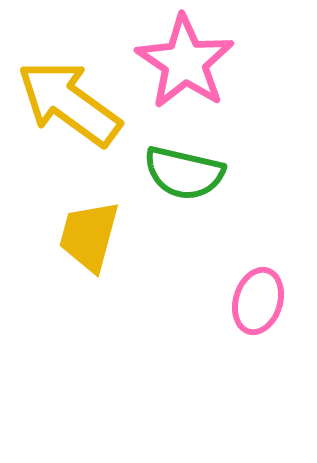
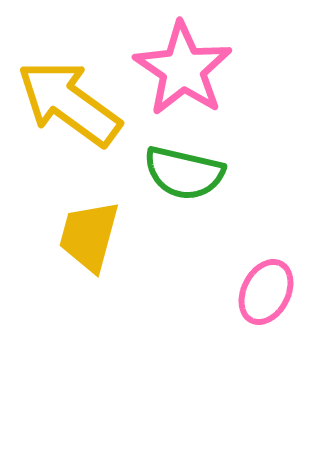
pink star: moved 2 px left, 7 px down
pink ellipse: moved 8 px right, 9 px up; rotated 10 degrees clockwise
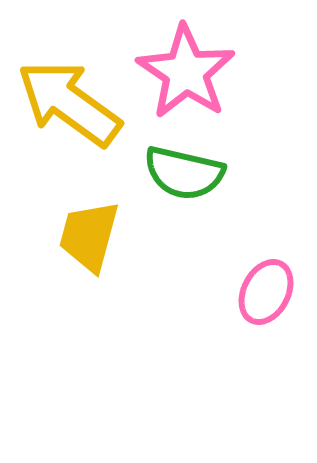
pink star: moved 3 px right, 3 px down
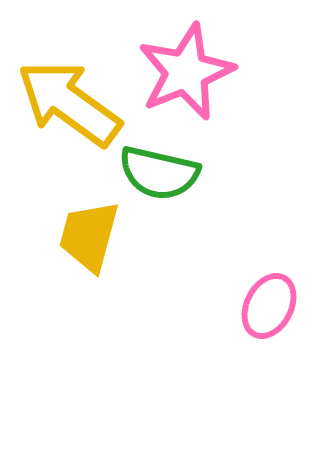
pink star: rotated 16 degrees clockwise
green semicircle: moved 25 px left
pink ellipse: moved 3 px right, 14 px down
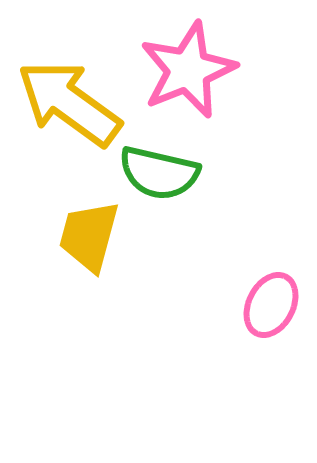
pink star: moved 2 px right, 2 px up
pink ellipse: moved 2 px right, 1 px up
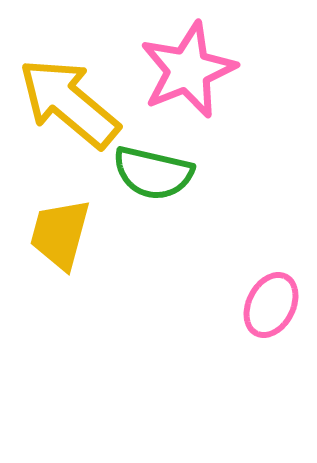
yellow arrow: rotated 4 degrees clockwise
green semicircle: moved 6 px left
yellow trapezoid: moved 29 px left, 2 px up
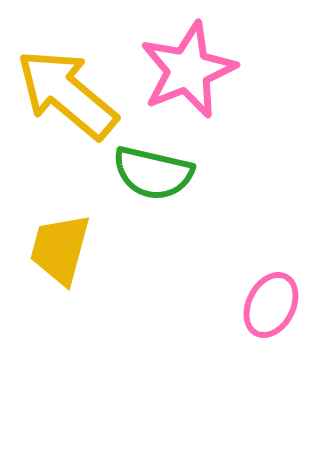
yellow arrow: moved 2 px left, 9 px up
yellow trapezoid: moved 15 px down
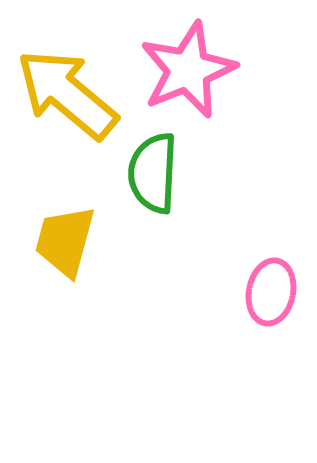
green semicircle: rotated 80 degrees clockwise
yellow trapezoid: moved 5 px right, 8 px up
pink ellipse: moved 13 px up; rotated 16 degrees counterclockwise
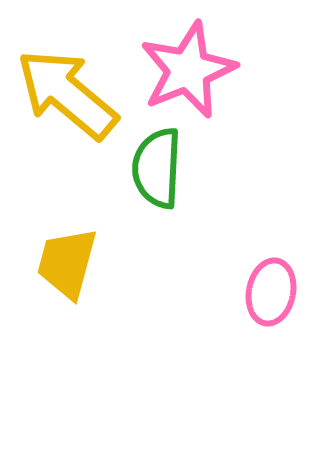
green semicircle: moved 4 px right, 5 px up
yellow trapezoid: moved 2 px right, 22 px down
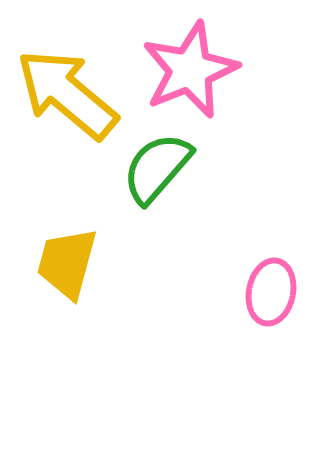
pink star: moved 2 px right
green semicircle: rotated 38 degrees clockwise
